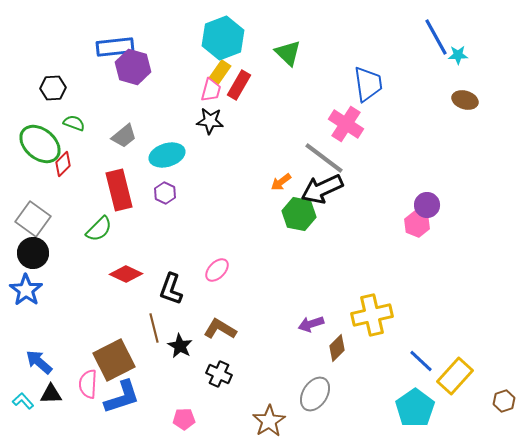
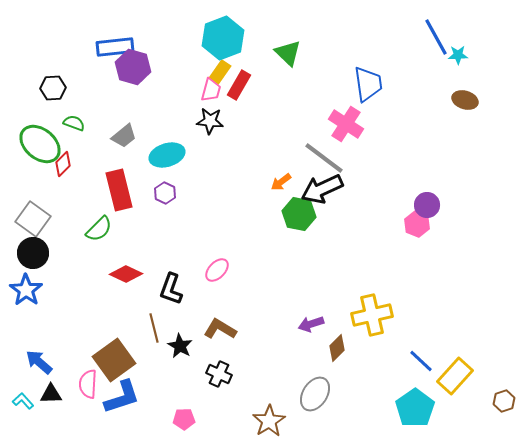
brown square at (114, 360): rotated 9 degrees counterclockwise
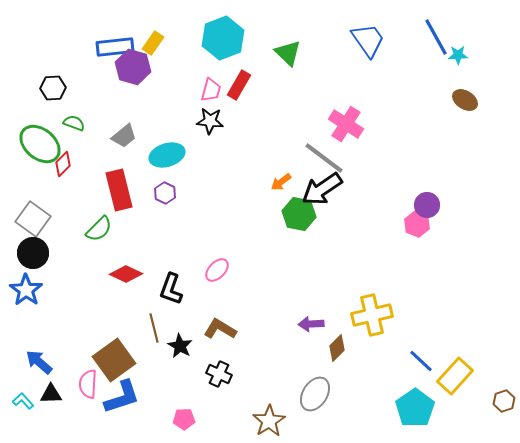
yellow rectangle at (220, 72): moved 67 px left, 29 px up
blue trapezoid at (368, 84): moved 44 px up; rotated 27 degrees counterclockwise
brown ellipse at (465, 100): rotated 15 degrees clockwise
black arrow at (322, 189): rotated 9 degrees counterclockwise
purple arrow at (311, 324): rotated 15 degrees clockwise
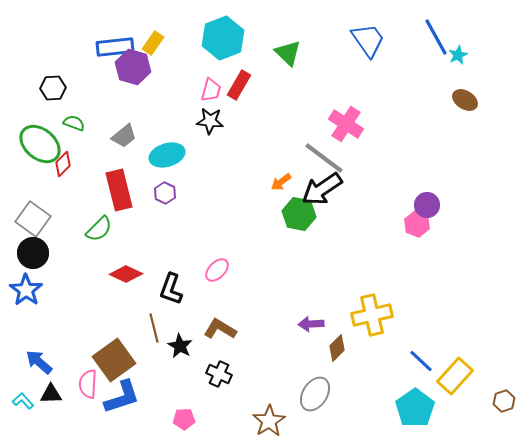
cyan star at (458, 55): rotated 24 degrees counterclockwise
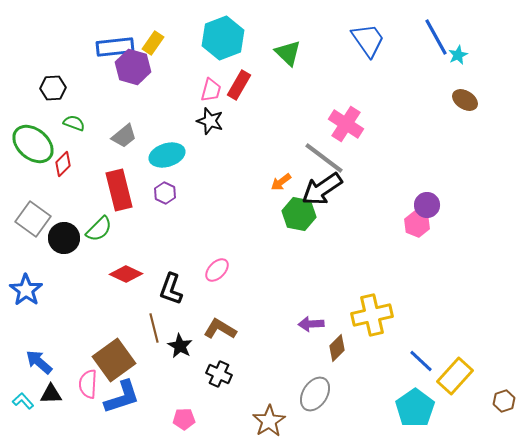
black star at (210, 121): rotated 12 degrees clockwise
green ellipse at (40, 144): moved 7 px left
black circle at (33, 253): moved 31 px right, 15 px up
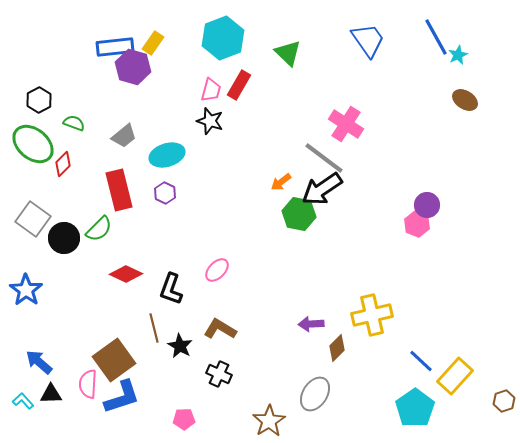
black hexagon at (53, 88): moved 14 px left, 12 px down; rotated 25 degrees counterclockwise
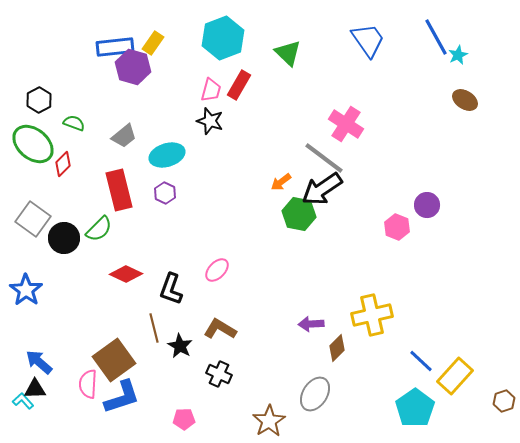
pink hexagon at (417, 224): moved 20 px left, 3 px down
black triangle at (51, 394): moved 16 px left, 5 px up
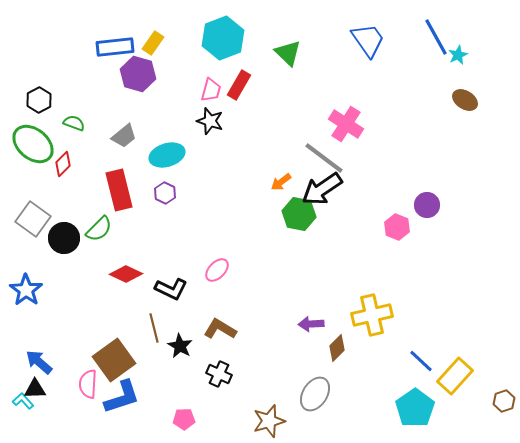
purple hexagon at (133, 67): moved 5 px right, 7 px down
black L-shape at (171, 289): rotated 84 degrees counterclockwise
brown star at (269, 421): rotated 16 degrees clockwise
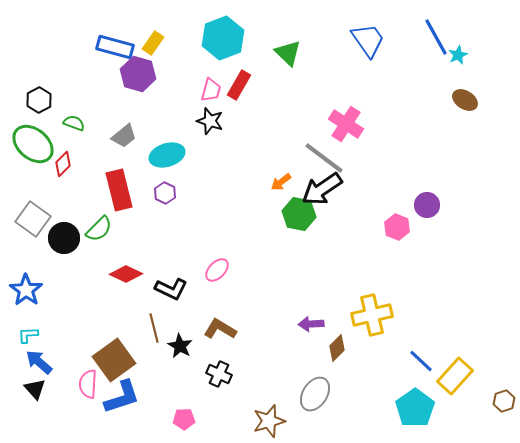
blue rectangle at (115, 47): rotated 21 degrees clockwise
black triangle at (35, 389): rotated 50 degrees clockwise
cyan L-shape at (23, 401): moved 5 px right, 66 px up; rotated 50 degrees counterclockwise
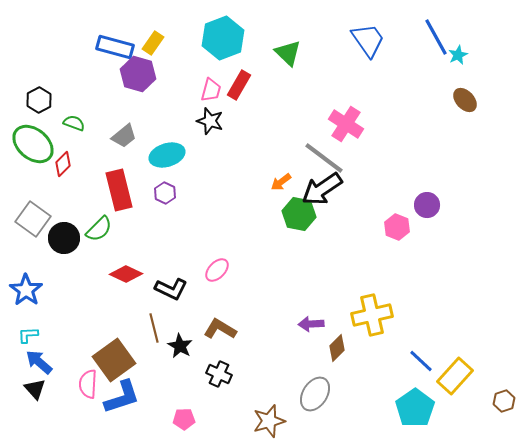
brown ellipse at (465, 100): rotated 15 degrees clockwise
